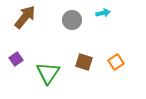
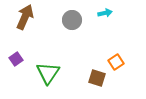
cyan arrow: moved 2 px right
brown arrow: rotated 15 degrees counterclockwise
brown square: moved 13 px right, 16 px down
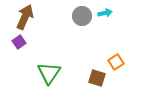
gray circle: moved 10 px right, 4 px up
purple square: moved 3 px right, 17 px up
green triangle: moved 1 px right
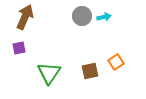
cyan arrow: moved 1 px left, 4 px down
purple square: moved 6 px down; rotated 24 degrees clockwise
brown square: moved 7 px left, 7 px up; rotated 30 degrees counterclockwise
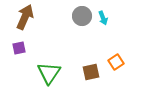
cyan arrow: moved 1 px left, 1 px down; rotated 80 degrees clockwise
brown square: moved 1 px right, 1 px down
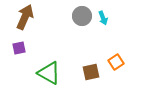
green triangle: rotated 35 degrees counterclockwise
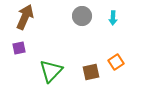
cyan arrow: moved 10 px right; rotated 24 degrees clockwise
green triangle: moved 2 px right, 2 px up; rotated 45 degrees clockwise
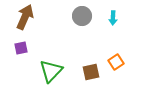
purple square: moved 2 px right
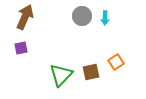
cyan arrow: moved 8 px left
green triangle: moved 10 px right, 4 px down
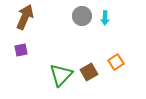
purple square: moved 2 px down
brown square: moved 2 px left; rotated 18 degrees counterclockwise
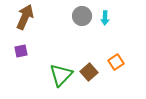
purple square: moved 1 px down
brown square: rotated 12 degrees counterclockwise
